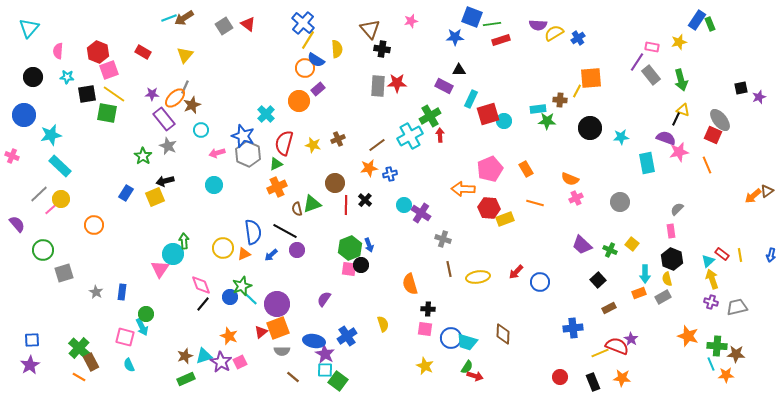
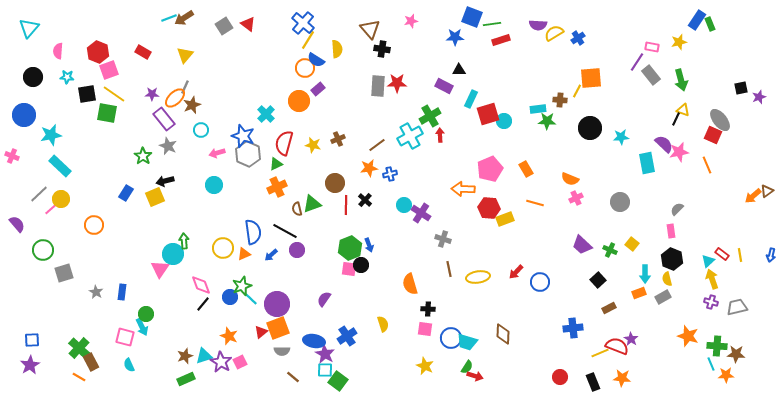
purple semicircle at (666, 138): moved 2 px left, 6 px down; rotated 24 degrees clockwise
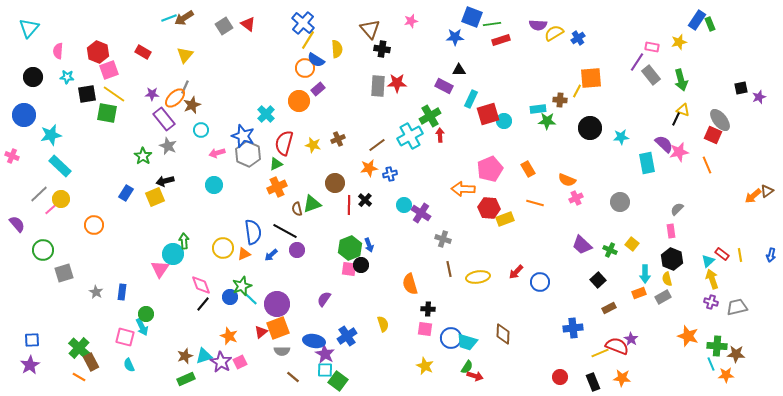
orange rectangle at (526, 169): moved 2 px right
orange semicircle at (570, 179): moved 3 px left, 1 px down
red line at (346, 205): moved 3 px right
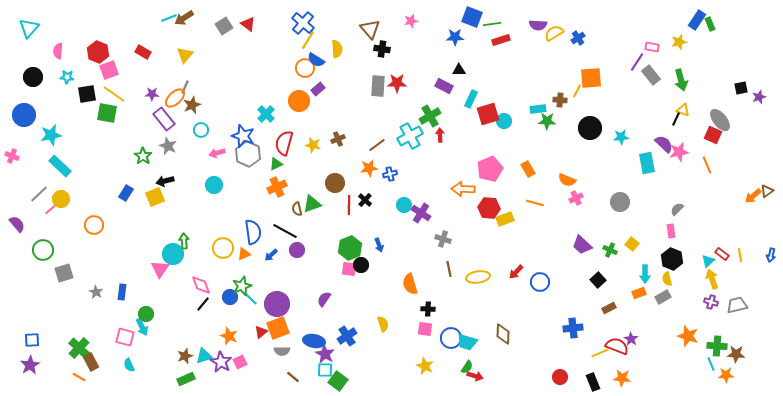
blue arrow at (369, 245): moved 10 px right
gray trapezoid at (737, 307): moved 2 px up
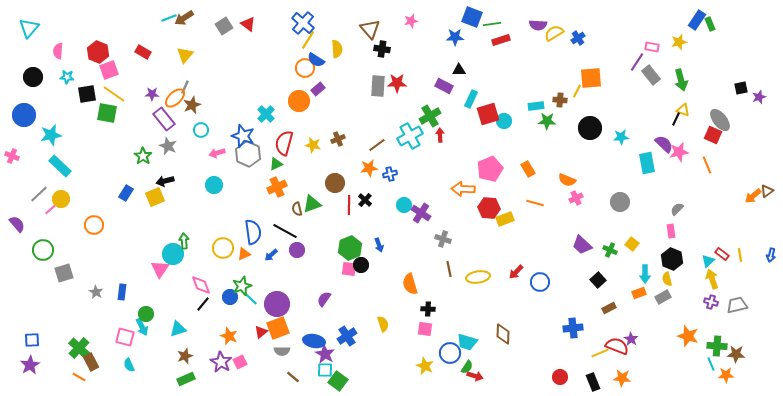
cyan rectangle at (538, 109): moved 2 px left, 3 px up
blue circle at (451, 338): moved 1 px left, 15 px down
cyan triangle at (204, 356): moved 26 px left, 27 px up
